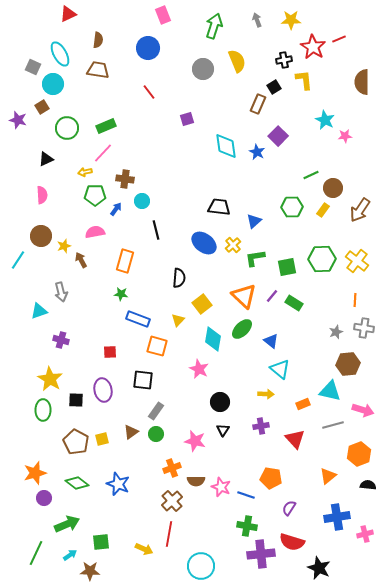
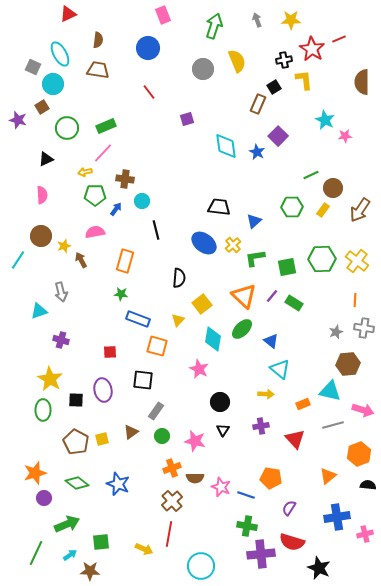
red star at (313, 47): moved 1 px left, 2 px down
green circle at (156, 434): moved 6 px right, 2 px down
brown semicircle at (196, 481): moved 1 px left, 3 px up
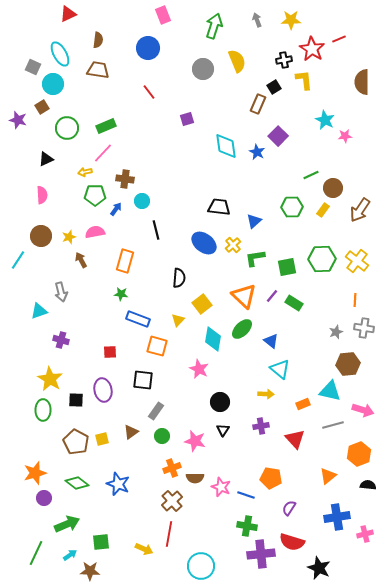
yellow star at (64, 246): moved 5 px right, 9 px up
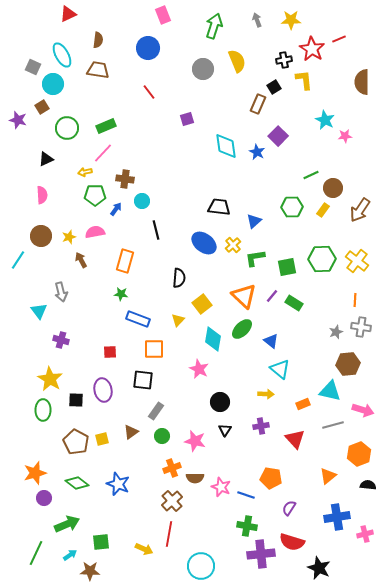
cyan ellipse at (60, 54): moved 2 px right, 1 px down
cyan triangle at (39, 311): rotated 48 degrees counterclockwise
gray cross at (364, 328): moved 3 px left, 1 px up
orange square at (157, 346): moved 3 px left, 3 px down; rotated 15 degrees counterclockwise
black triangle at (223, 430): moved 2 px right
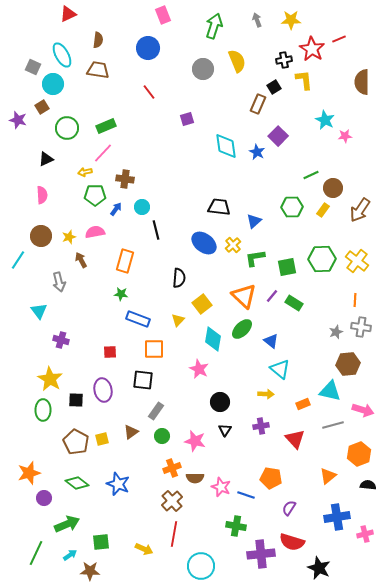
cyan circle at (142, 201): moved 6 px down
gray arrow at (61, 292): moved 2 px left, 10 px up
orange star at (35, 473): moved 6 px left
green cross at (247, 526): moved 11 px left
red line at (169, 534): moved 5 px right
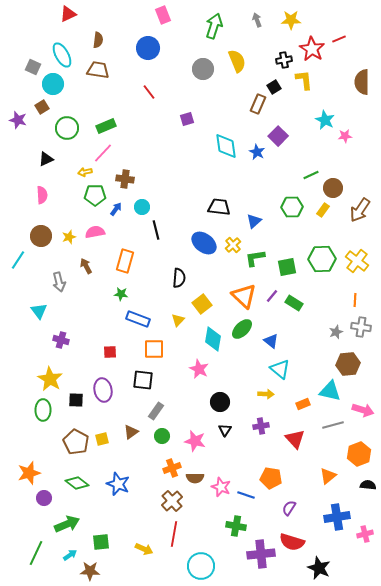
brown arrow at (81, 260): moved 5 px right, 6 px down
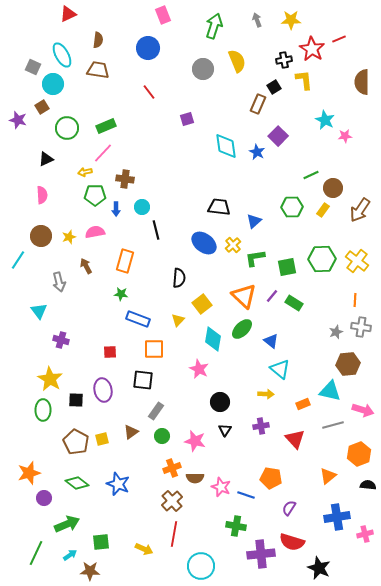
blue arrow at (116, 209): rotated 144 degrees clockwise
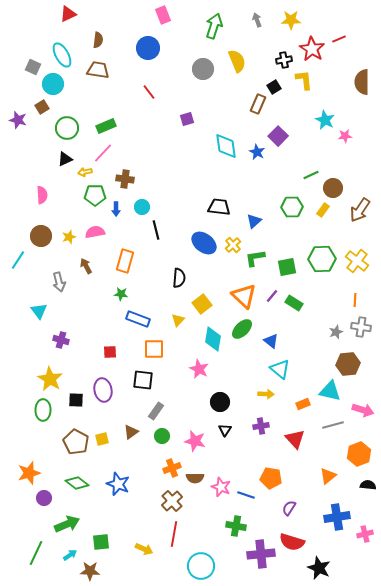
black triangle at (46, 159): moved 19 px right
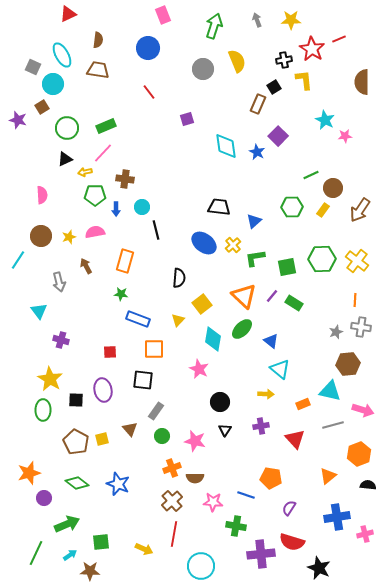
brown triangle at (131, 432): moved 1 px left, 3 px up; rotated 35 degrees counterclockwise
pink star at (221, 487): moved 8 px left, 15 px down; rotated 18 degrees counterclockwise
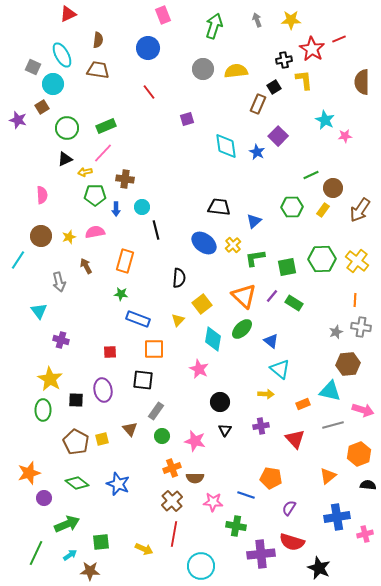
yellow semicircle at (237, 61): moved 1 px left, 10 px down; rotated 75 degrees counterclockwise
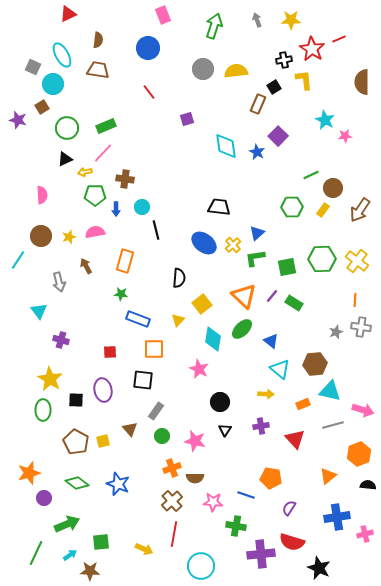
blue triangle at (254, 221): moved 3 px right, 12 px down
brown hexagon at (348, 364): moved 33 px left
yellow square at (102, 439): moved 1 px right, 2 px down
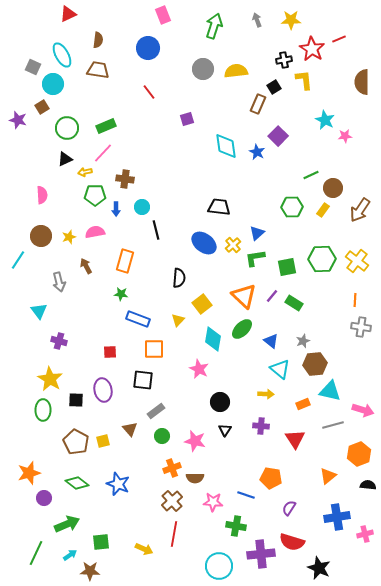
gray star at (336, 332): moved 33 px left, 9 px down
purple cross at (61, 340): moved 2 px left, 1 px down
gray rectangle at (156, 411): rotated 18 degrees clockwise
purple cross at (261, 426): rotated 14 degrees clockwise
red triangle at (295, 439): rotated 10 degrees clockwise
cyan circle at (201, 566): moved 18 px right
